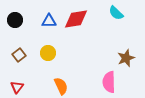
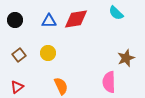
red triangle: rotated 16 degrees clockwise
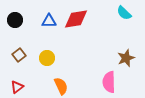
cyan semicircle: moved 8 px right
yellow circle: moved 1 px left, 5 px down
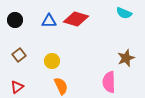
cyan semicircle: rotated 21 degrees counterclockwise
red diamond: rotated 25 degrees clockwise
yellow circle: moved 5 px right, 3 px down
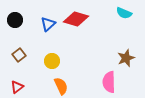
blue triangle: moved 1 px left, 3 px down; rotated 42 degrees counterclockwise
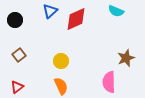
cyan semicircle: moved 8 px left, 2 px up
red diamond: rotated 40 degrees counterclockwise
blue triangle: moved 2 px right, 13 px up
yellow circle: moved 9 px right
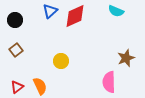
red diamond: moved 1 px left, 3 px up
brown square: moved 3 px left, 5 px up
orange semicircle: moved 21 px left
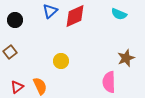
cyan semicircle: moved 3 px right, 3 px down
brown square: moved 6 px left, 2 px down
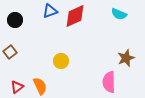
blue triangle: rotated 21 degrees clockwise
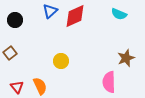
blue triangle: rotated 21 degrees counterclockwise
brown square: moved 1 px down
red triangle: rotated 32 degrees counterclockwise
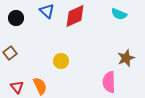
blue triangle: moved 3 px left; rotated 35 degrees counterclockwise
black circle: moved 1 px right, 2 px up
